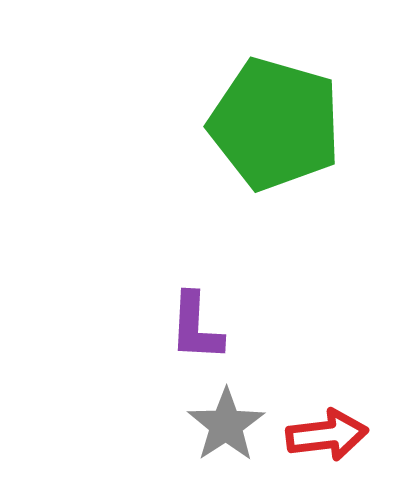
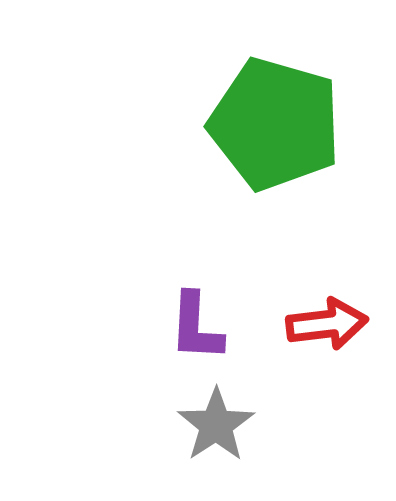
gray star: moved 10 px left
red arrow: moved 111 px up
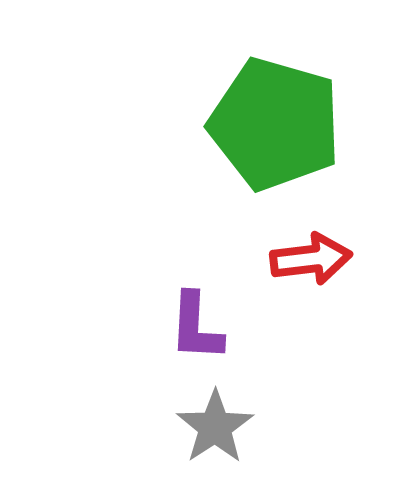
red arrow: moved 16 px left, 65 px up
gray star: moved 1 px left, 2 px down
